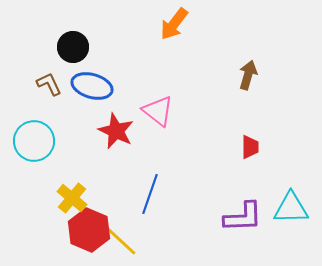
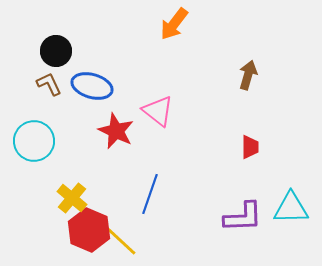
black circle: moved 17 px left, 4 px down
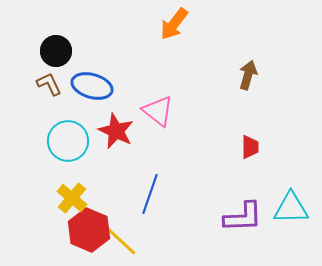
cyan circle: moved 34 px right
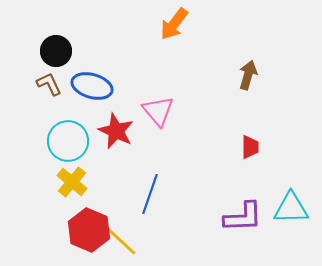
pink triangle: rotated 12 degrees clockwise
yellow cross: moved 16 px up
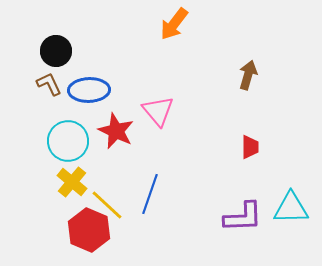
blue ellipse: moved 3 px left, 4 px down; rotated 18 degrees counterclockwise
yellow line: moved 14 px left, 36 px up
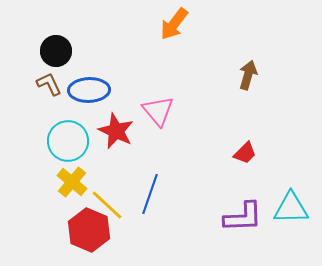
red trapezoid: moved 5 px left, 6 px down; rotated 45 degrees clockwise
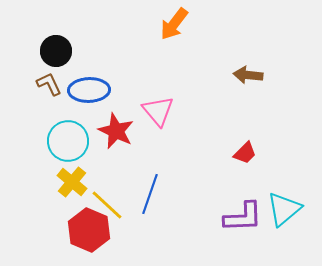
brown arrow: rotated 100 degrees counterclockwise
cyan triangle: moved 7 px left, 1 px down; rotated 39 degrees counterclockwise
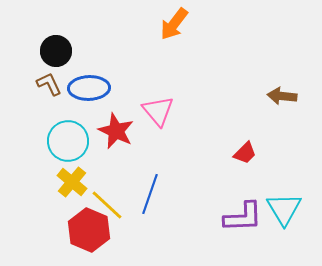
brown arrow: moved 34 px right, 21 px down
blue ellipse: moved 2 px up
cyan triangle: rotated 21 degrees counterclockwise
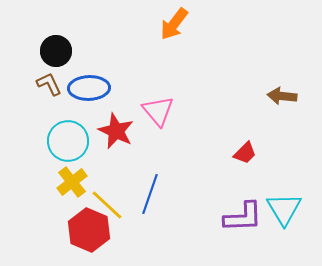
yellow cross: rotated 12 degrees clockwise
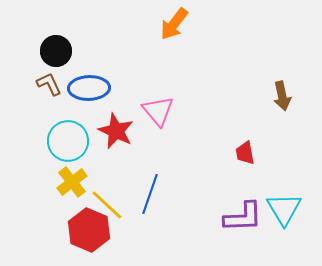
brown arrow: rotated 108 degrees counterclockwise
red trapezoid: rotated 125 degrees clockwise
